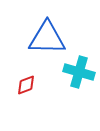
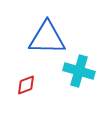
cyan cross: moved 1 px up
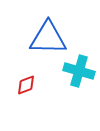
blue triangle: moved 1 px right
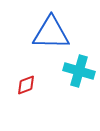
blue triangle: moved 3 px right, 5 px up
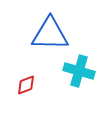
blue triangle: moved 1 px left, 1 px down
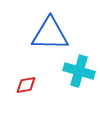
red diamond: rotated 10 degrees clockwise
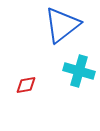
blue triangle: moved 12 px right, 9 px up; rotated 39 degrees counterclockwise
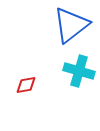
blue triangle: moved 9 px right
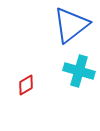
red diamond: rotated 20 degrees counterclockwise
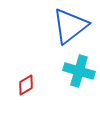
blue triangle: moved 1 px left, 1 px down
